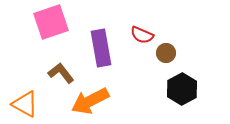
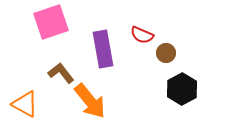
purple rectangle: moved 2 px right, 1 px down
orange arrow: rotated 102 degrees counterclockwise
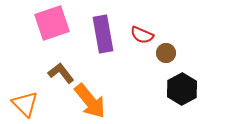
pink square: moved 1 px right, 1 px down
purple rectangle: moved 15 px up
orange triangle: rotated 16 degrees clockwise
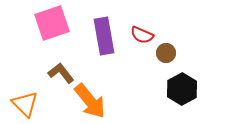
purple rectangle: moved 1 px right, 2 px down
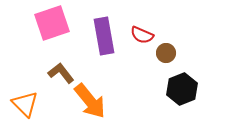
black hexagon: rotated 8 degrees clockwise
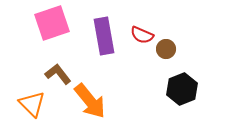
brown circle: moved 4 px up
brown L-shape: moved 3 px left, 1 px down
orange triangle: moved 7 px right
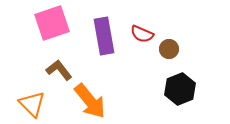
red semicircle: moved 1 px up
brown circle: moved 3 px right
brown L-shape: moved 1 px right, 4 px up
black hexagon: moved 2 px left
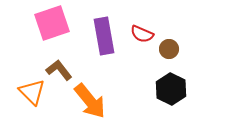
black hexagon: moved 9 px left; rotated 12 degrees counterclockwise
orange triangle: moved 12 px up
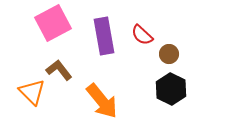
pink square: moved 1 px right; rotated 9 degrees counterclockwise
red semicircle: moved 1 px down; rotated 20 degrees clockwise
brown circle: moved 5 px down
orange arrow: moved 12 px right
